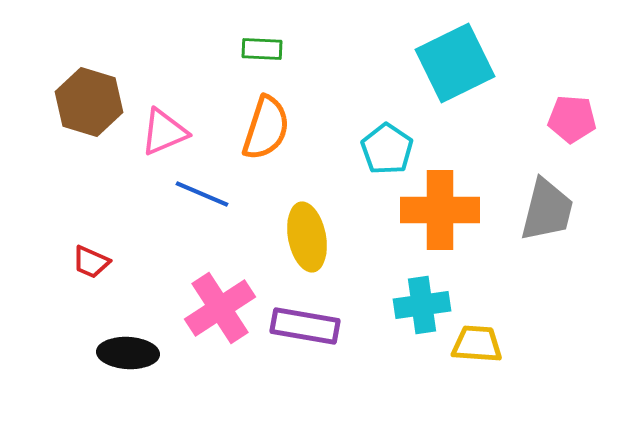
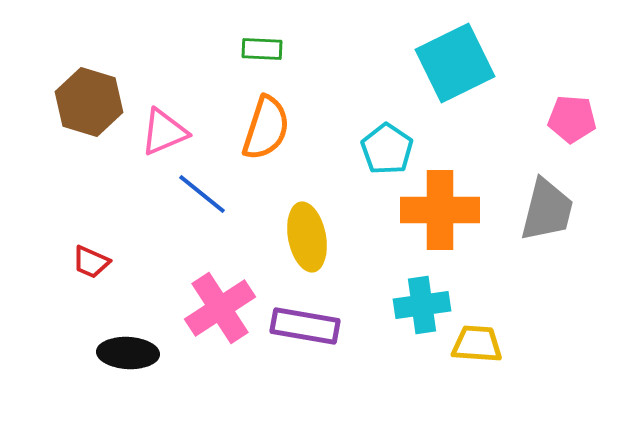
blue line: rotated 16 degrees clockwise
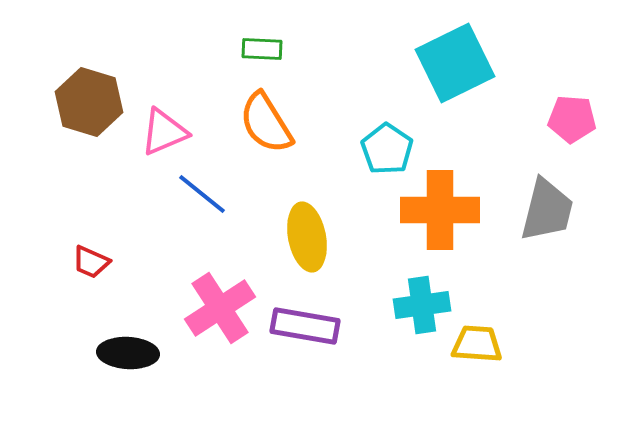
orange semicircle: moved 5 px up; rotated 130 degrees clockwise
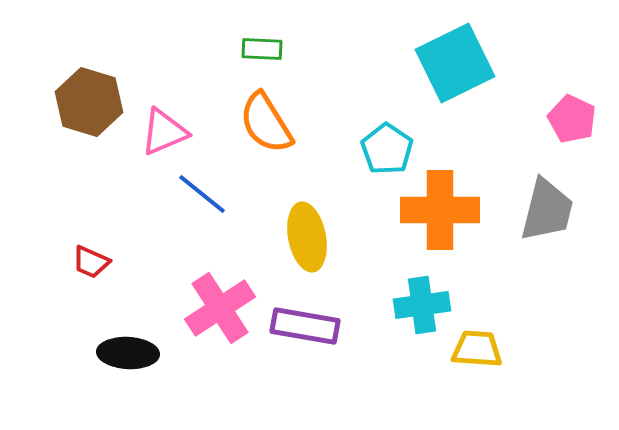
pink pentagon: rotated 21 degrees clockwise
yellow trapezoid: moved 5 px down
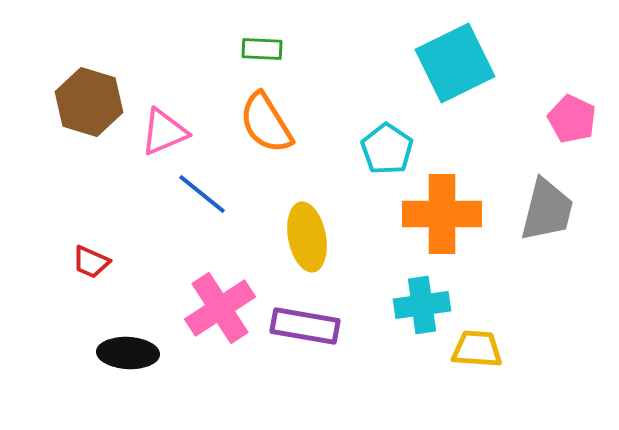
orange cross: moved 2 px right, 4 px down
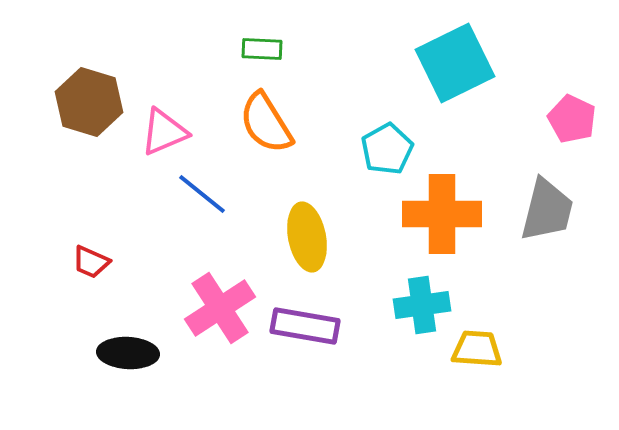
cyan pentagon: rotated 9 degrees clockwise
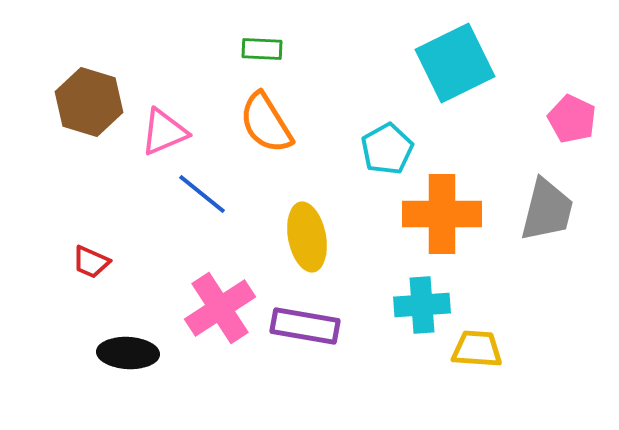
cyan cross: rotated 4 degrees clockwise
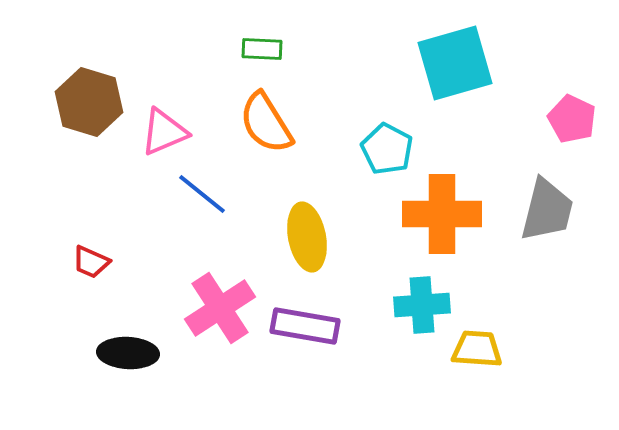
cyan square: rotated 10 degrees clockwise
cyan pentagon: rotated 15 degrees counterclockwise
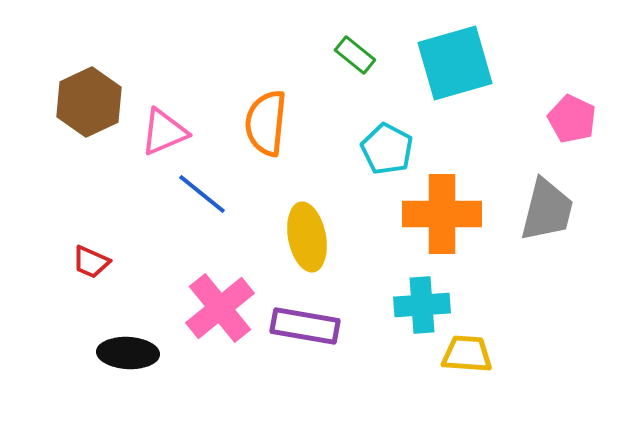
green rectangle: moved 93 px right, 6 px down; rotated 36 degrees clockwise
brown hexagon: rotated 18 degrees clockwise
orange semicircle: rotated 38 degrees clockwise
pink cross: rotated 6 degrees counterclockwise
yellow trapezoid: moved 10 px left, 5 px down
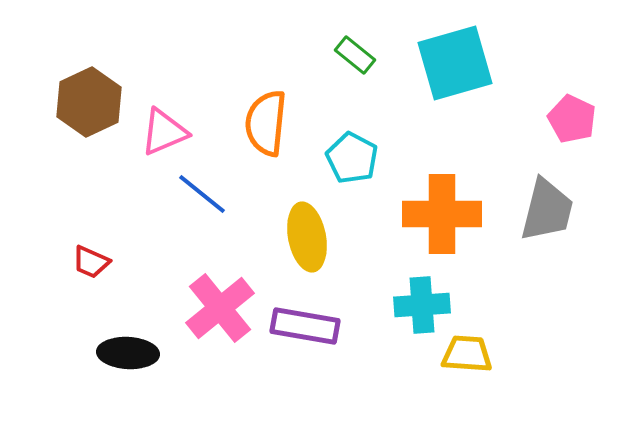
cyan pentagon: moved 35 px left, 9 px down
